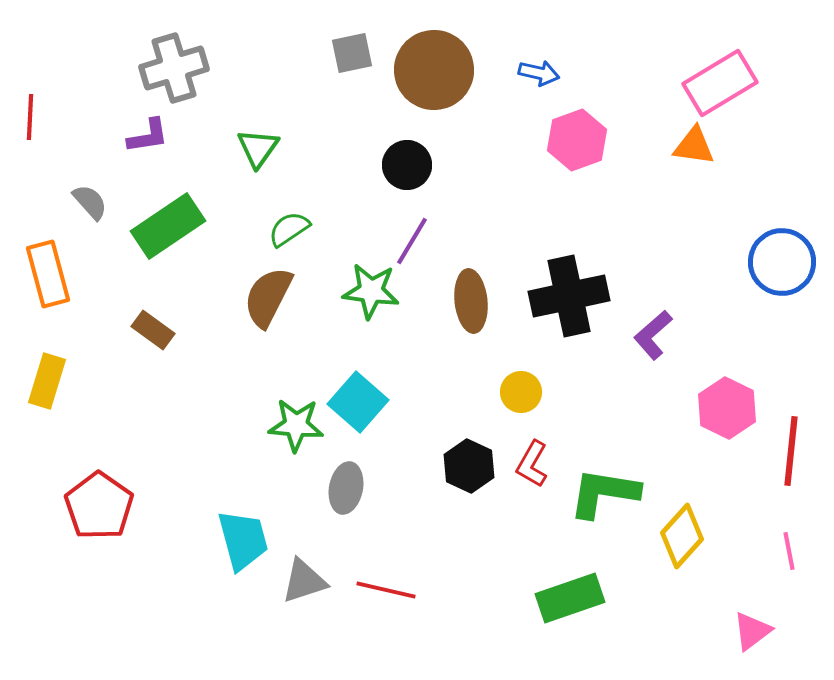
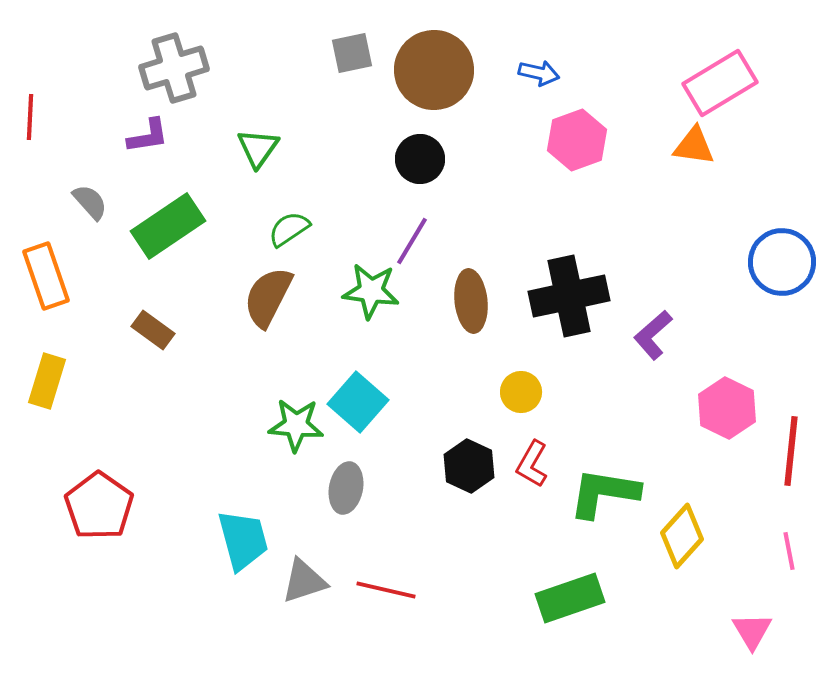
black circle at (407, 165): moved 13 px right, 6 px up
orange rectangle at (48, 274): moved 2 px left, 2 px down; rotated 4 degrees counterclockwise
pink triangle at (752, 631): rotated 24 degrees counterclockwise
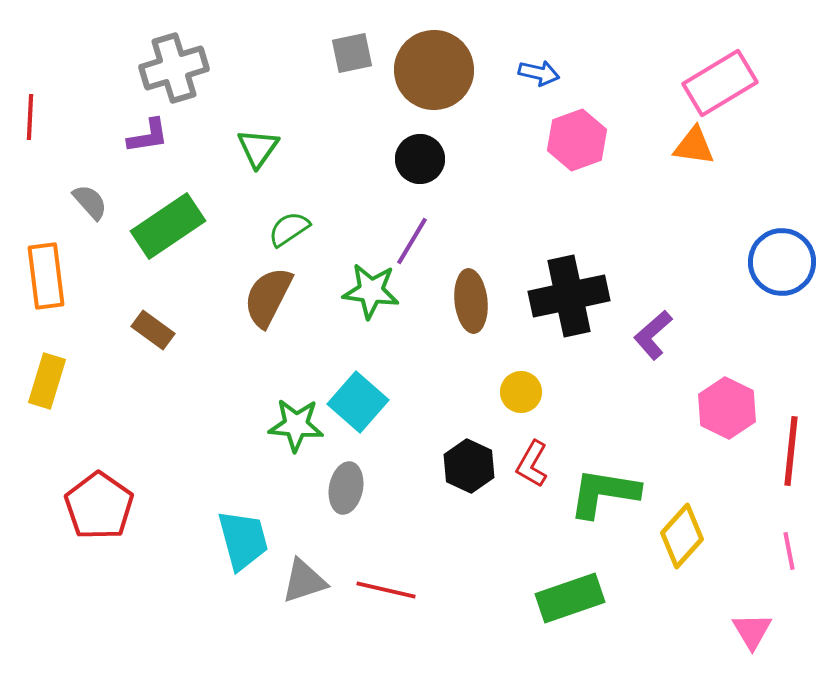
orange rectangle at (46, 276): rotated 12 degrees clockwise
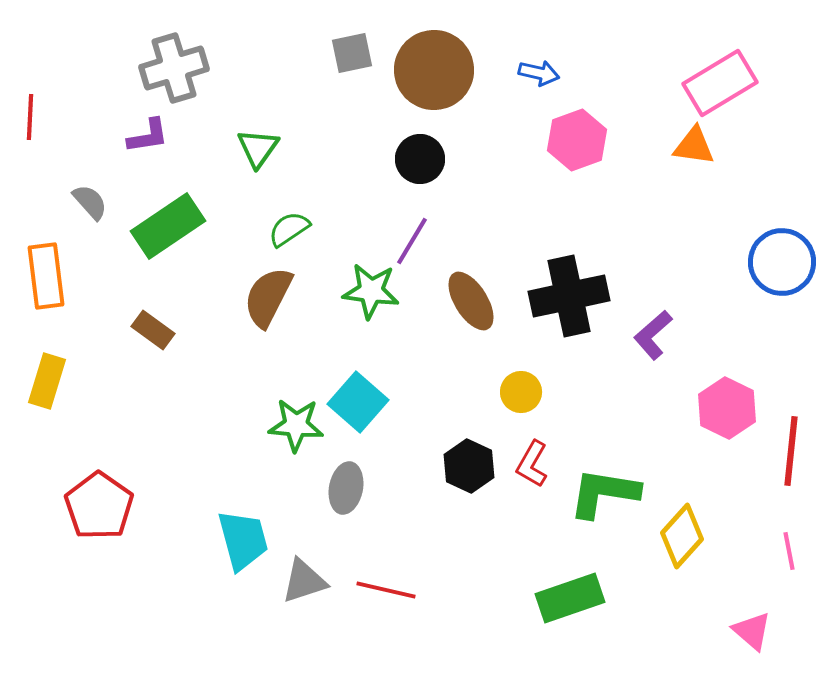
brown ellipse at (471, 301): rotated 26 degrees counterclockwise
pink triangle at (752, 631): rotated 18 degrees counterclockwise
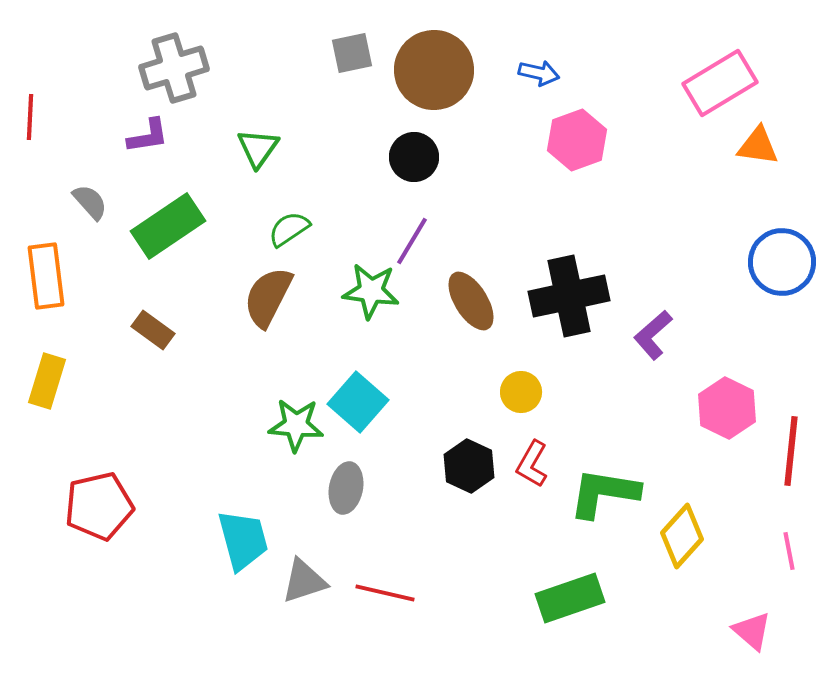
orange triangle at (694, 146): moved 64 px right
black circle at (420, 159): moved 6 px left, 2 px up
red pentagon at (99, 506): rotated 24 degrees clockwise
red line at (386, 590): moved 1 px left, 3 px down
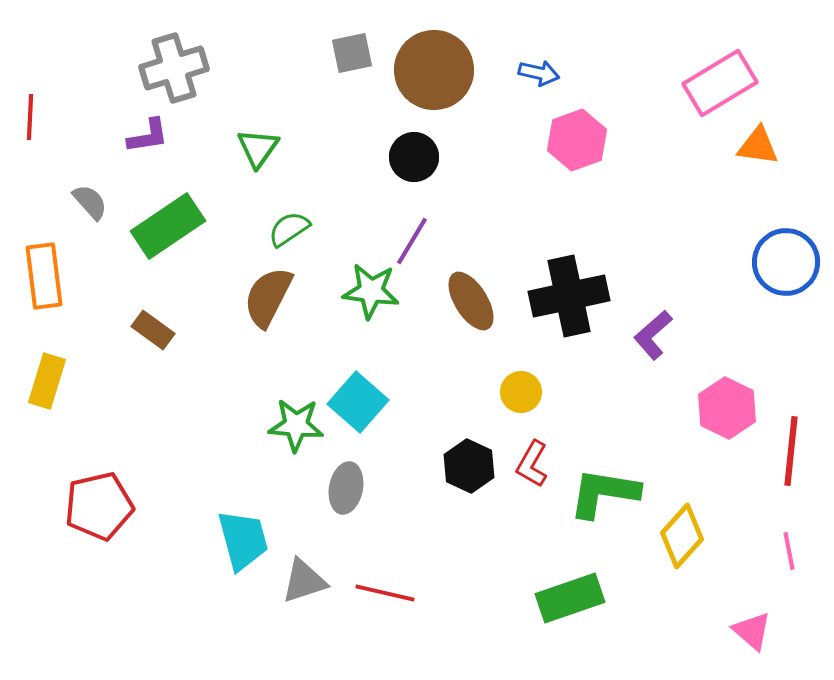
blue circle at (782, 262): moved 4 px right
orange rectangle at (46, 276): moved 2 px left
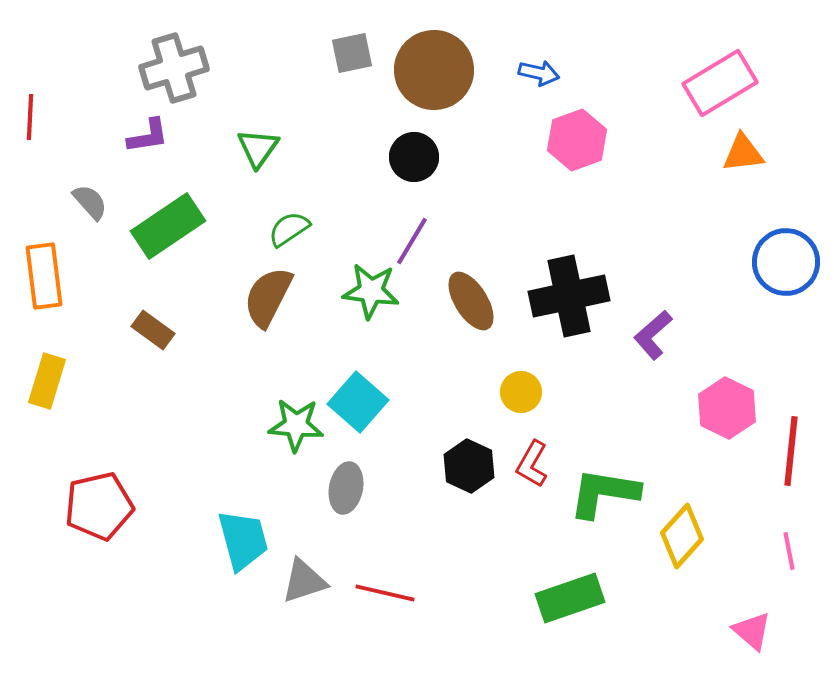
orange triangle at (758, 146): moved 15 px left, 7 px down; rotated 15 degrees counterclockwise
